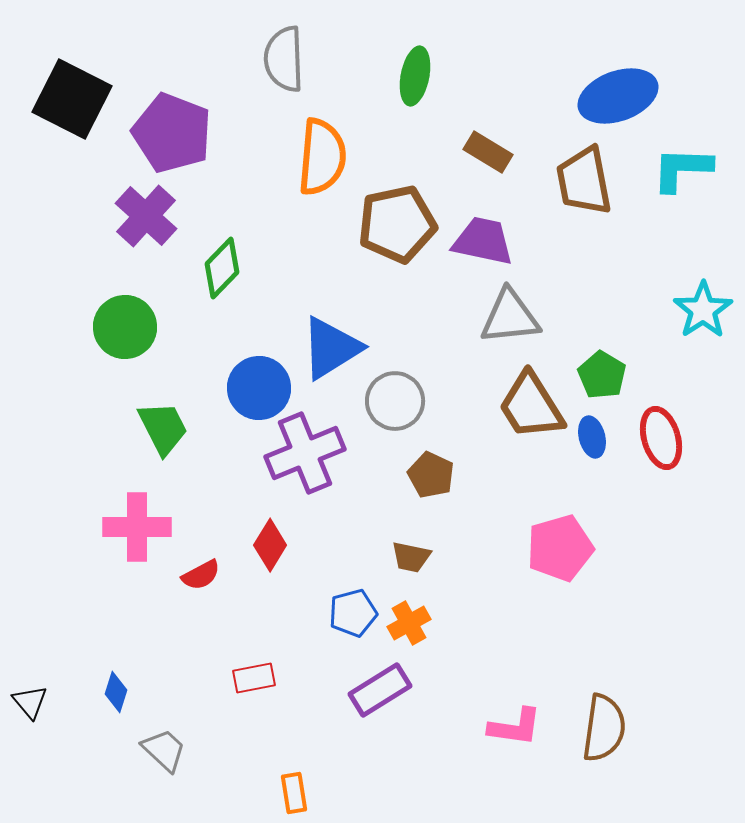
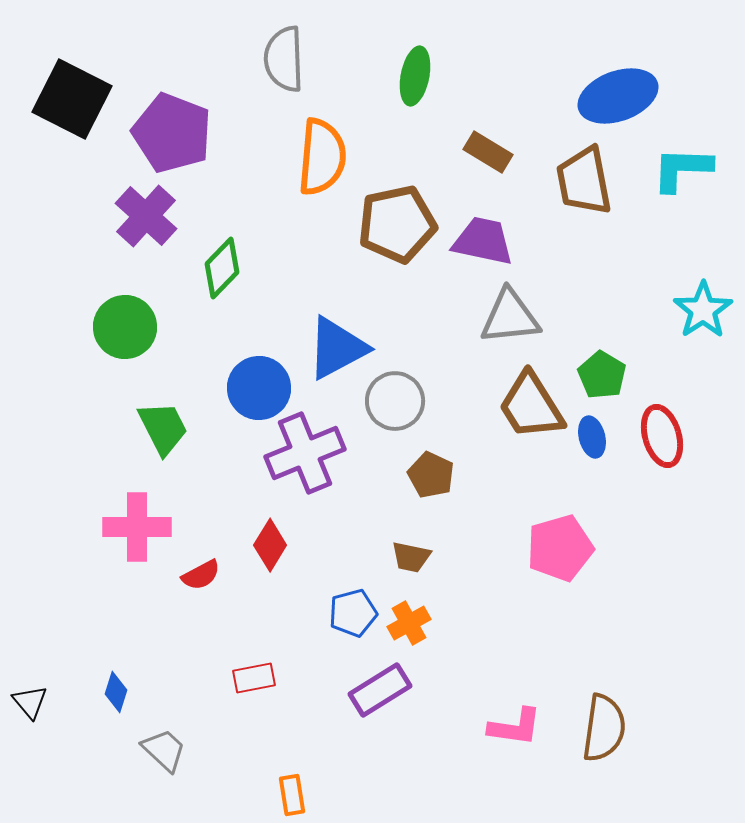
blue triangle at (331, 348): moved 6 px right; rotated 4 degrees clockwise
red ellipse at (661, 438): moved 1 px right, 2 px up
orange rectangle at (294, 793): moved 2 px left, 2 px down
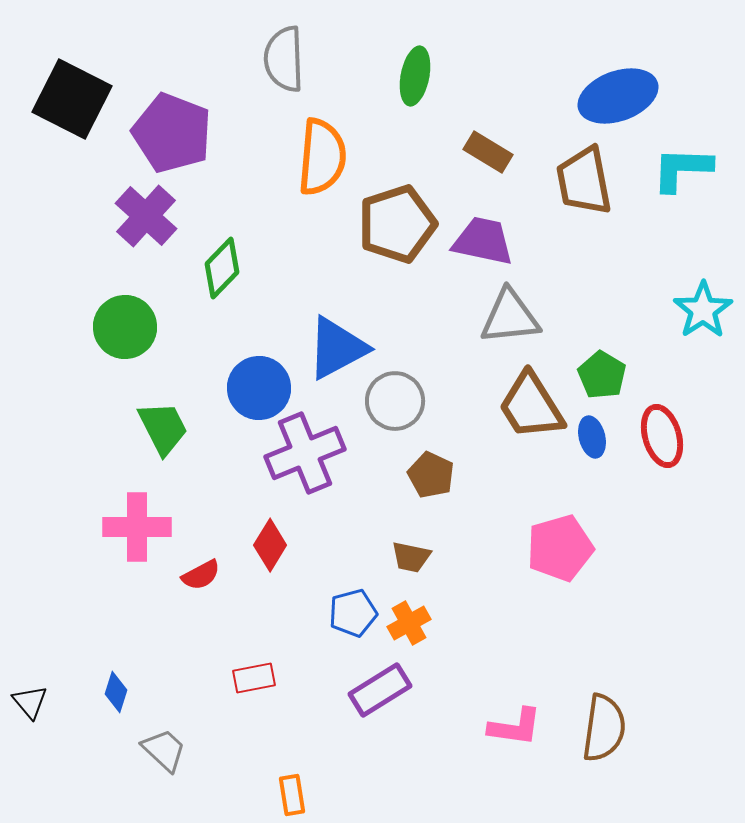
brown pentagon at (397, 224): rotated 6 degrees counterclockwise
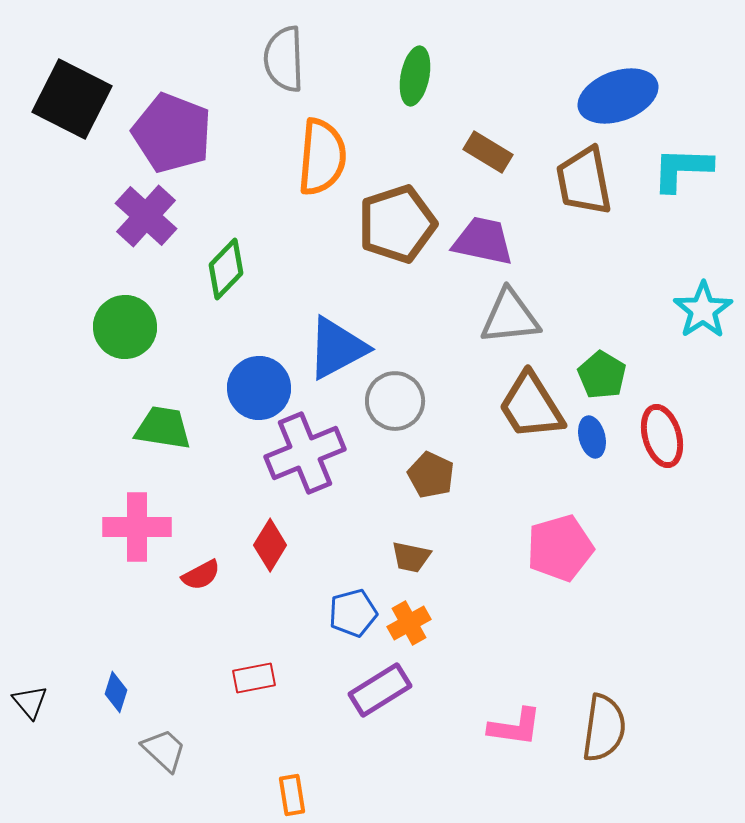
green diamond at (222, 268): moved 4 px right, 1 px down
green trapezoid at (163, 428): rotated 54 degrees counterclockwise
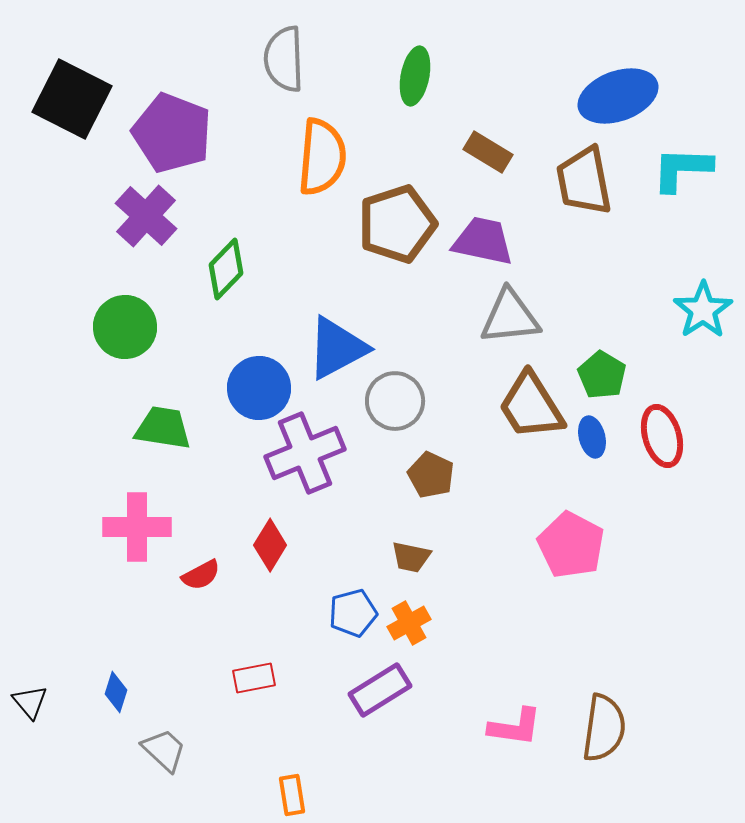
pink pentagon at (560, 548): moved 11 px right, 3 px up; rotated 28 degrees counterclockwise
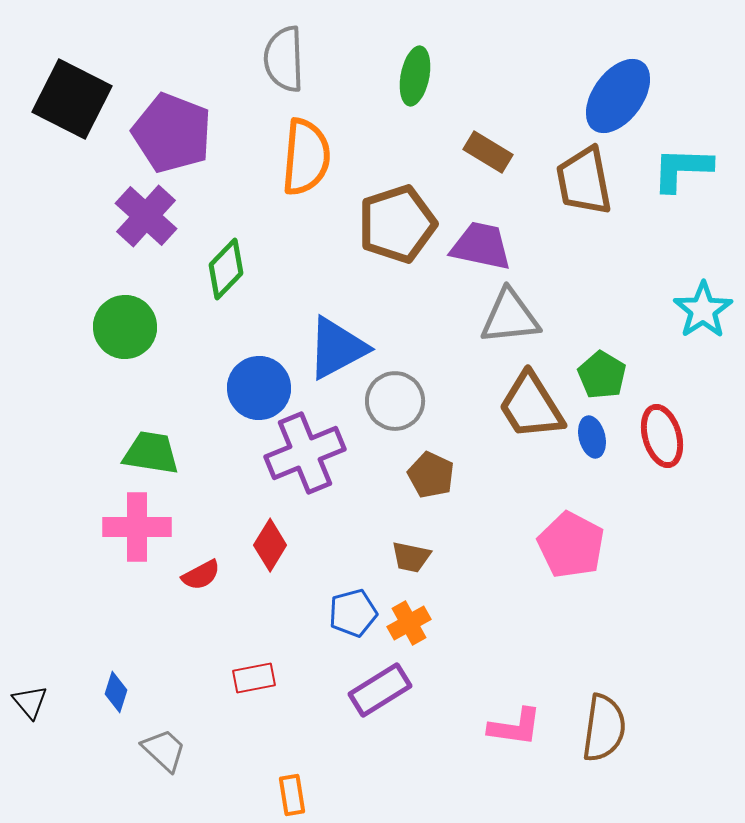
blue ellipse at (618, 96): rotated 34 degrees counterclockwise
orange semicircle at (322, 157): moved 16 px left
purple trapezoid at (483, 241): moved 2 px left, 5 px down
green trapezoid at (163, 428): moved 12 px left, 25 px down
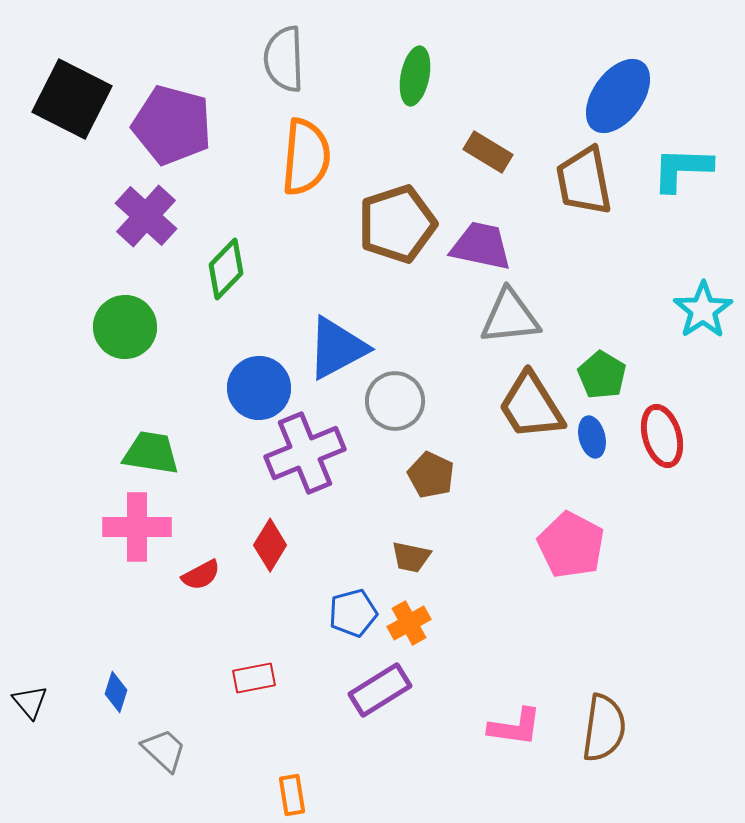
purple pentagon at (172, 133): moved 8 px up; rotated 6 degrees counterclockwise
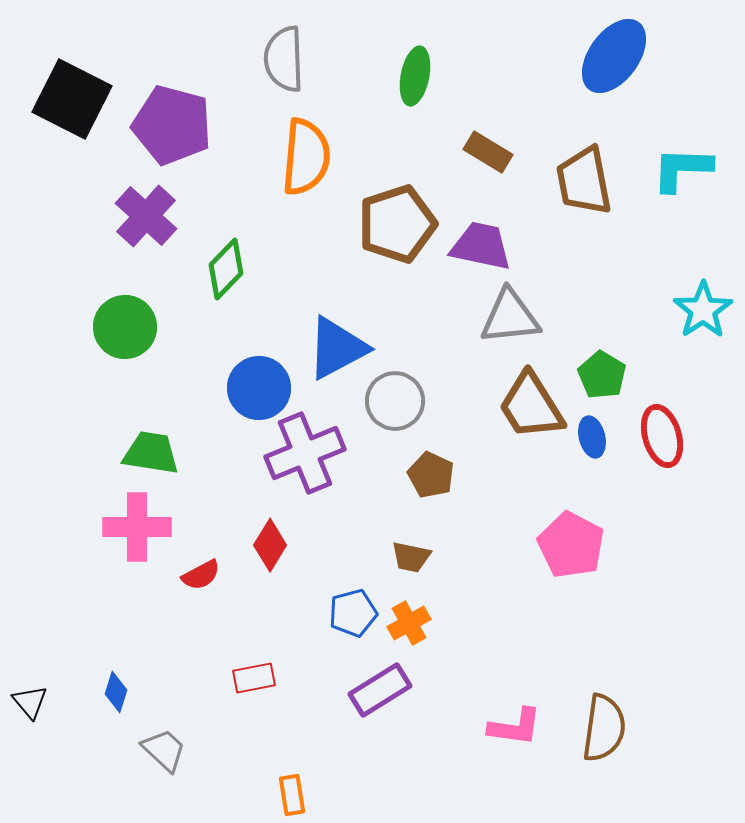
blue ellipse at (618, 96): moved 4 px left, 40 px up
